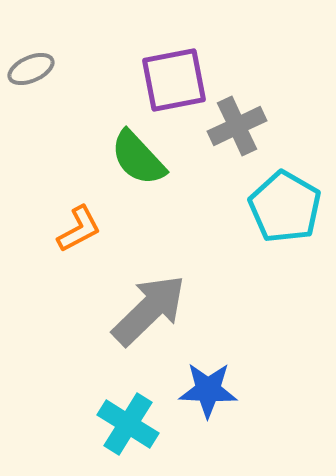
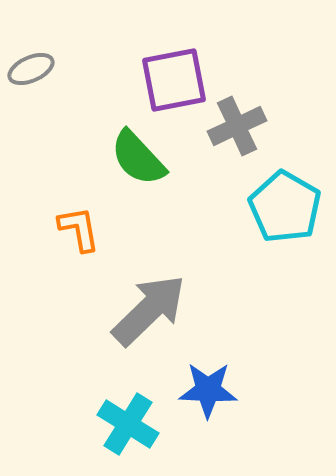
orange L-shape: rotated 72 degrees counterclockwise
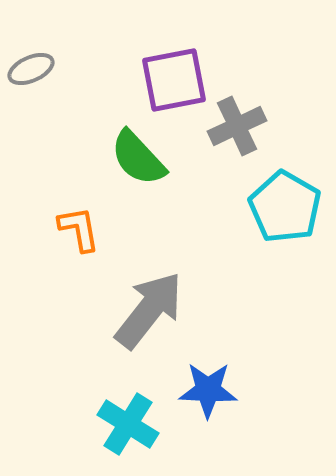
gray arrow: rotated 8 degrees counterclockwise
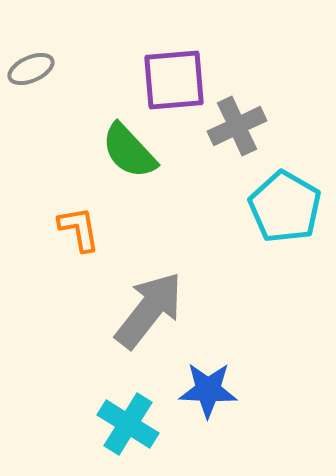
purple square: rotated 6 degrees clockwise
green semicircle: moved 9 px left, 7 px up
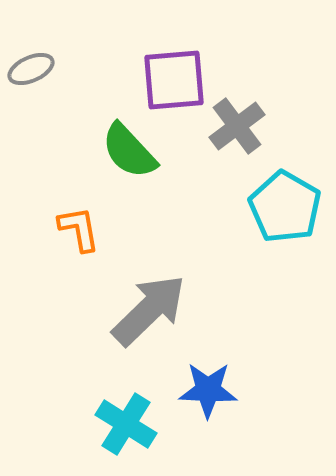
gray cross: rotated 12 degrees counterclockwise
gray arrow: rotated 8 degrees clockwise
cyan cross: moved 2 px left
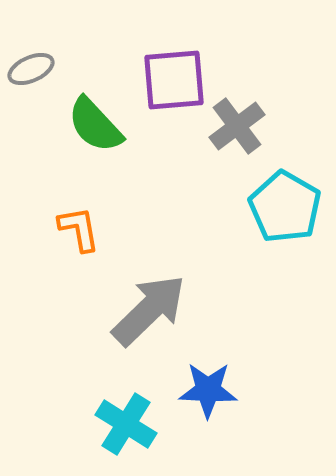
green semicircle: moved 34 px left, 26 px up
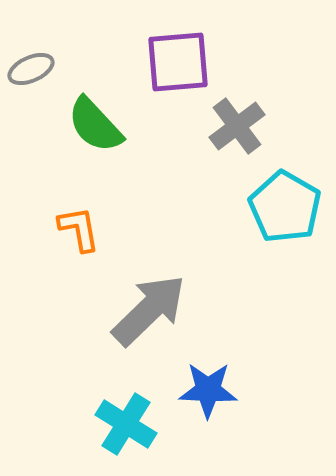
purple square: moved 4 px right, 18 px up
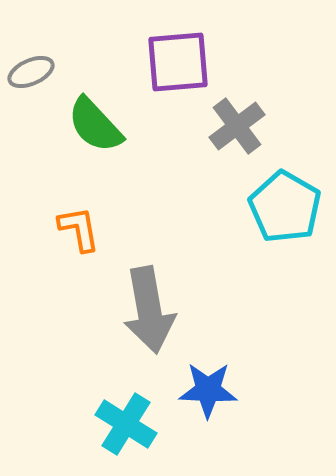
gray ellipse: moved 3 px down
gray arrow: rotated 124 degrees clockwise
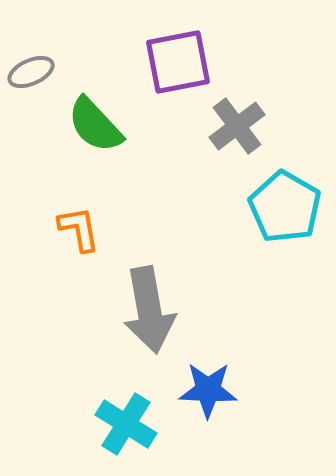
purple square: rotated 6 degrees counterclockwise
